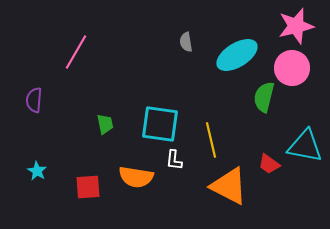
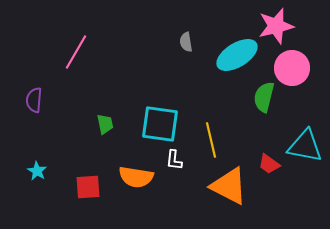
pink star: moved 20 px left
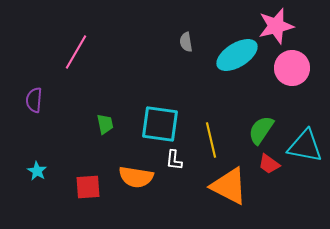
green semicircle: moved 3 px left, 33 px down; rotated 20 degrees clockwise
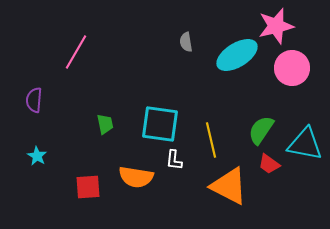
cyan triangle: moved 2 px up
cyan star: moved 15 px up
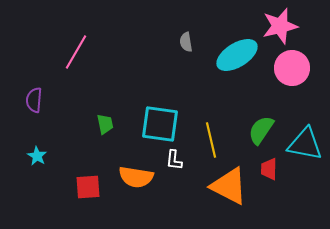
pink star: moved 4 px right
red trapezoid: moved 5 px down; rotated 55 degrees clockwise
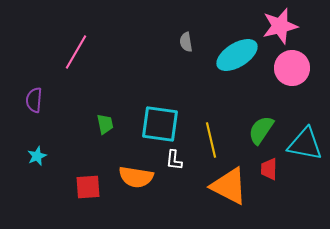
cyan star: rotated 18 degrees clockwise
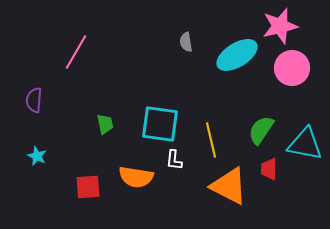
cyan star: rotated 24 degrees counterclockwise
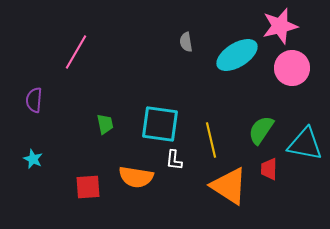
cyan star: moved 4 px left, 3 px down
orange triangle: rotated 6 degrees clockwise
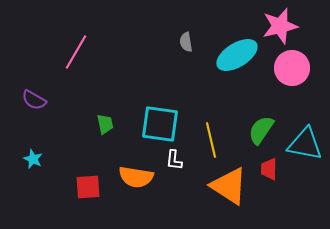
purple semicircle: rotated 65 degrees counterclockwise
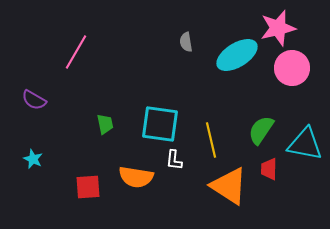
pink star: moved 2 px left, 2 px down
